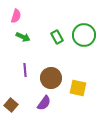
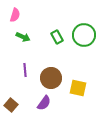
pink semicircle: moved 1 px left, 1 px up
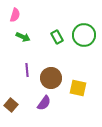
purple line: moved 2 px right
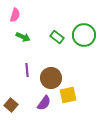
green rectangle: rotated 24 degrees counterclockwise
yellow square: moved 10 px left, 7 px down; rotated 24 degrees counterclockwise
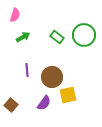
green arrow: rotated 56 degrees counterclockwise
brown circle: moved 1 px right, 1 px up
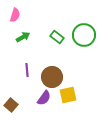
purple semicircle: moved 5 px up
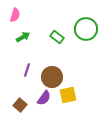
green circle: moved 2 px right, 6 px up
purple line: rotated 24 degrees clockwise
brown square: moved 9 px right
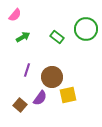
pink semicircle: rotated 24 degrees clockwise
purple semicircle: moved 4 px left
